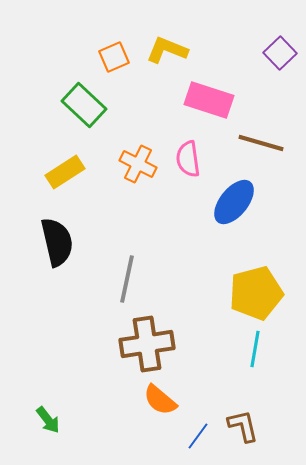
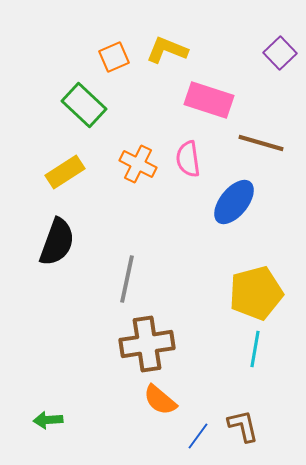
black semicircle: rotated 33 degrees clockwise
green arrow: rotated 124 degrees clockwise
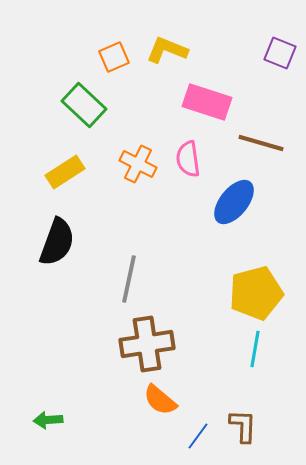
purple square: rotated 24 degrees counterclockwise
pink rectangle: moved 2 px left, 2 px down
gray line: moved 2 px right
brown L-shape: rotated 15 degrees clockwise
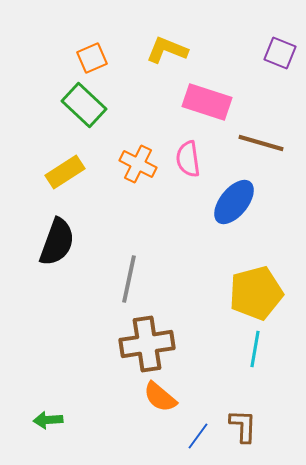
orange square: moved 22 px left, 1 px down
orange semicircle: moved 3 px up
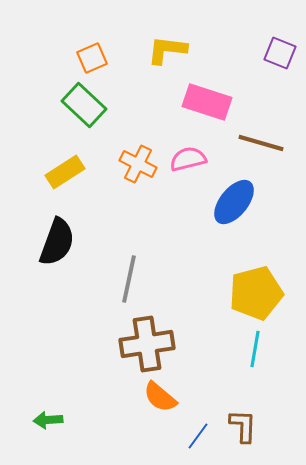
yellow L-shape: rotated 15 degrees counterclockwise
pink semicircle: rotated 84 degrees clockwise
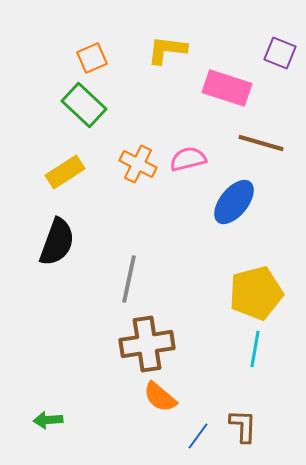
pink rectangle: moved 20 px right, 14 px up
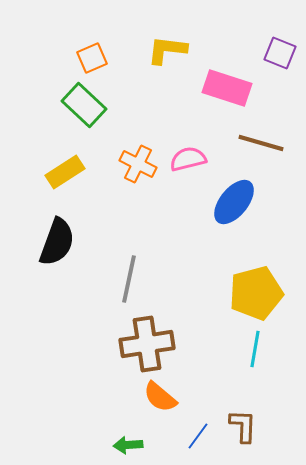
green arrow: moved 80 px right, 25 px down
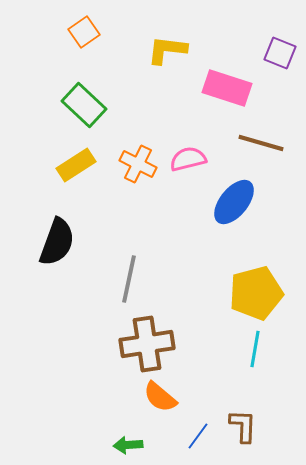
orange square: moved 8 px left, 26 px up; rotated 12 degrees counterclockwise
yellow rectangle: moved 11 px right, 7 px up
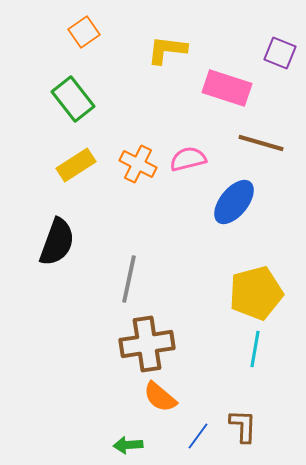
green rectangle: moved 11 px left, 6 px up; rotated 9 degrees clockwise
